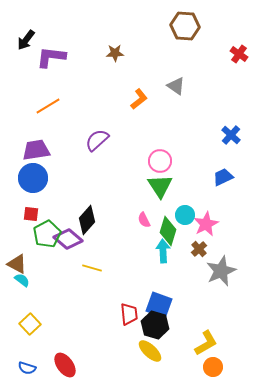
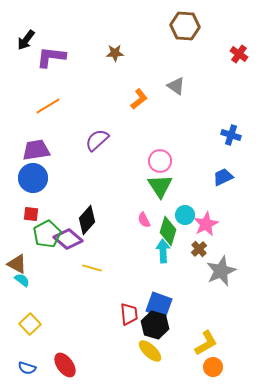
blue cross: rotated 24 degrees counterclockwise
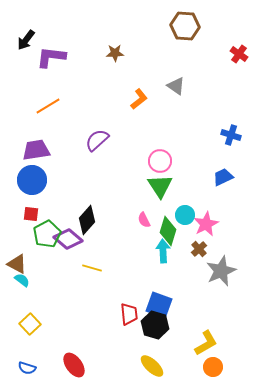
blue circle: moved 1 px left, 2 px down
yellow ellipse: moved 2 px right, 15 px down
red ellipse: moved 9 px right
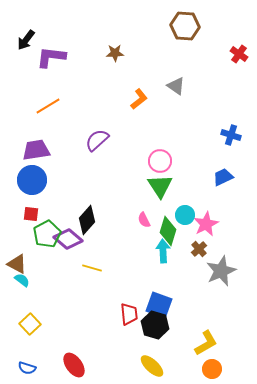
orange circle: moved 1 px left, 2 px down
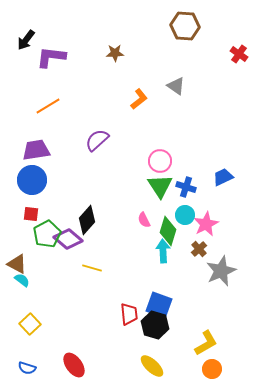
blue cross: moved 45 px left, 52 px down
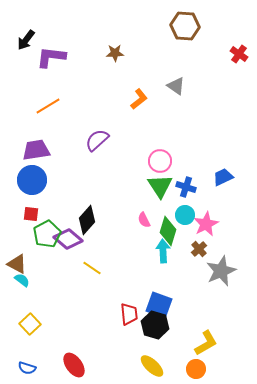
yellow line: rotated 18 degrees clockwise
orange circle: moved 16 px left
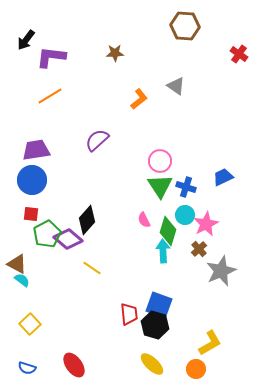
orange line: moved 2 px right, 10 px up
yellow L-shape: moved 4 px right
yellow ellipse: moved 2 px up
